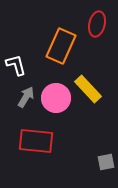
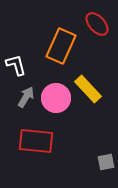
red ellipse: rotated 55 degrees counterclockwise
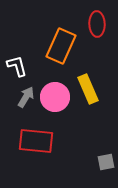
red ellipse: rotated 40 degrees clockwise
white L-shape: moved 1 px right, 1 px down
yellow rectangle: rotated 20 degrees clockwise
pink circle: moved 1 px left, 1 px up
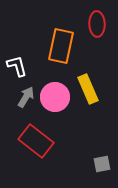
orange rectangle: rotated 12 degrees counterclockwise
red rectangle: rotated 32 degrees clockwise
gray square: moved 4 px left, 2 px down
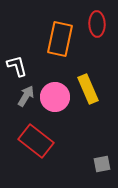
orange rectangle: moved 1 px left, 7 px up
gray arrow: moved 1 px up
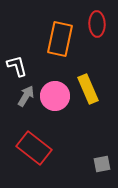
pink circle: moved 1 px up
red rectangle: moved 2 px left, 7 px down
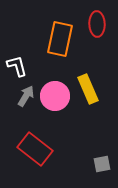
red rectangle: moved 1 px right, 1 px down
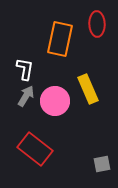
white L-shape: moved 8 px right, 3 px down; rotated 25 degrees clockwise
pink circle: moved 5 px down
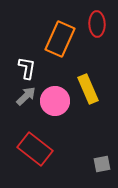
orange rectangle: rotated 12 degrees clockwise
white L-shape: moved 2 px right, 1 px up
gray arrow: rotated 15 degrees clockwise
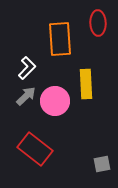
red ellipse: moved 1 px right, 1 px up
orange rectangle: rotated 28 degrees counterclockwise
white L-shape: rotated 35 degrees clockwise
yellow rectangle: moved 2 px left, 5 px up; rotated 20 degrees clockwise
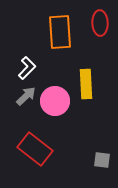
red ellipse: moved 2 px right
orange rectangle: moved 7 px up
gray square: moved 4 px up; rotated 18 degrees clockwise
